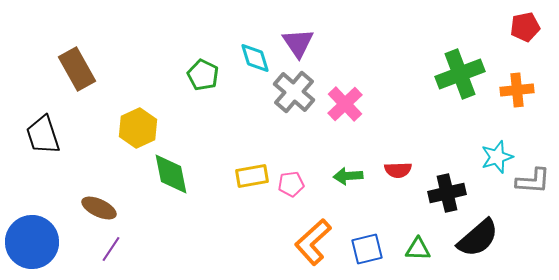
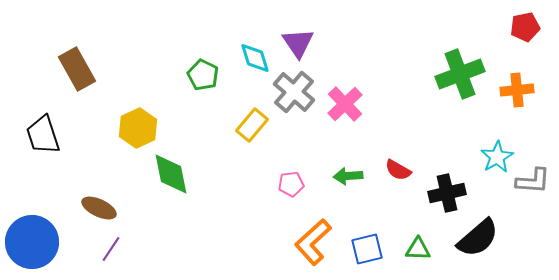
cyan star: rotated 12 degrees counterclockwise
red semicircle: rotated 32 degrees clockwise
yellow rectangle: moved 51 px up; rotated 40 degrees counterclockwise
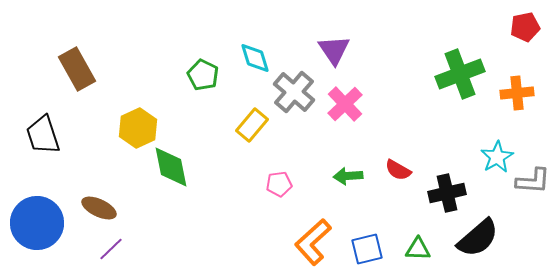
purple triangle: moved 36 px right, 7 px down
orange cross: moved 3 px down
green diamond: moved 7 px up
pink pentagon: moved 12 px left
blue circle: moved 5 px right, 19 px up
purple line: rotated 12 degrees clockwise
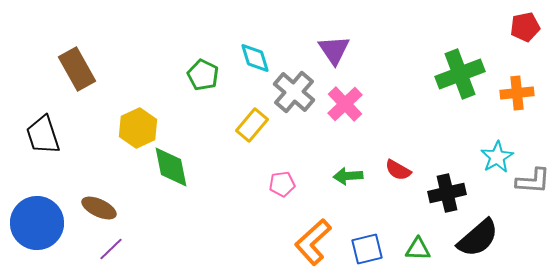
pink pentagon: moved 3 px right
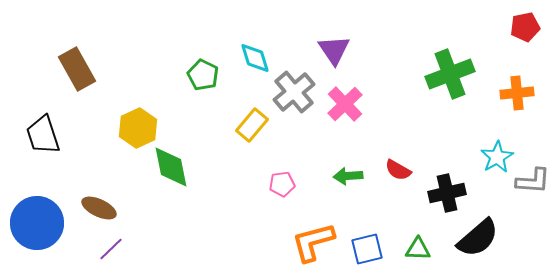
green cross: moved 10 px left
gray cross: rotated 9 degrees clockwise
orange L-shape: rotated 27 degrees clockwise
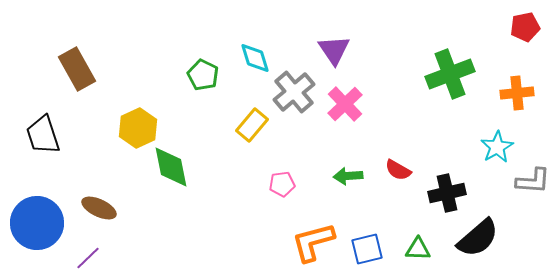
cyan star: moved 10 px up
purple line: moved 23 px left, 9 px down
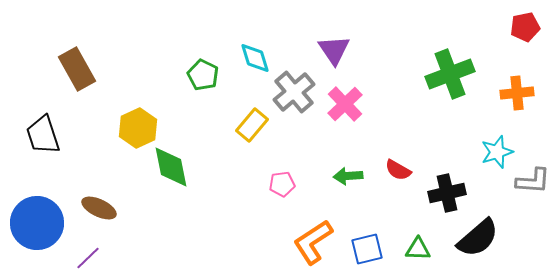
cyan star: moved 5 px down; rotated 12 degrees clockwise
orange L-shape: rotated 18 degrees counterclockwise
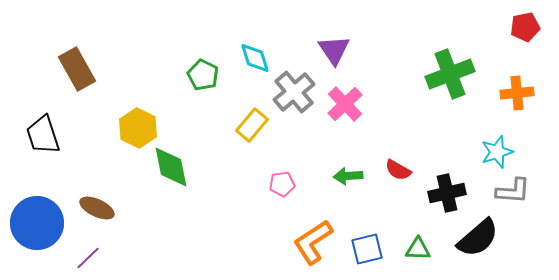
yellow hexagon: rotated 9 degrees counterclockwise
gray L-shape: moved 20 px left, 10 px down
brown ellipse: moved 2 px left
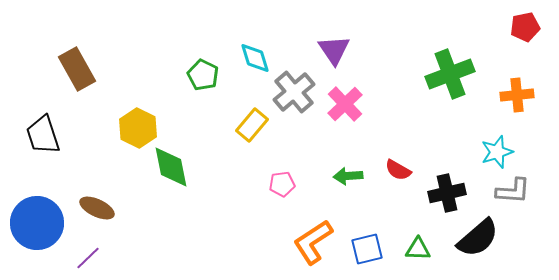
orange cross: moved 2 px down
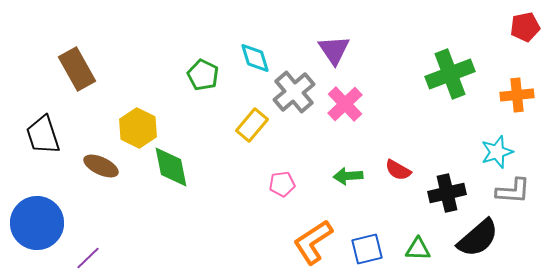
brown ellipse: moved 4 px right, 42 px up
